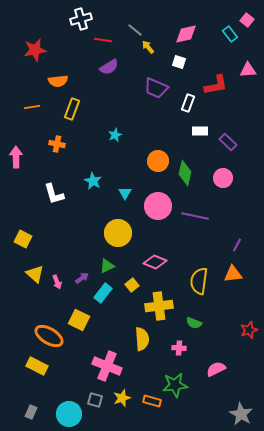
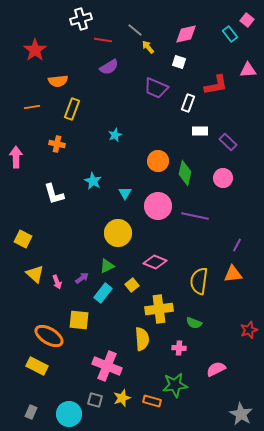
red star at (35, 50): rotated 25 degrees counterclockwise
yellow cross at (159, 306): moved 3 px down
yellow square at (79, 320): rotated 20 degrees counterclockwise
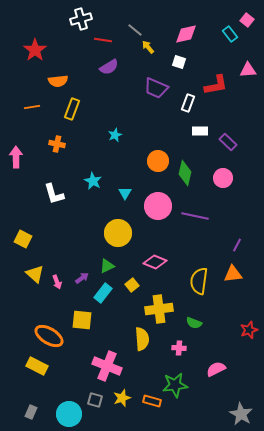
yellow square at (79, 320): moved 3 px right
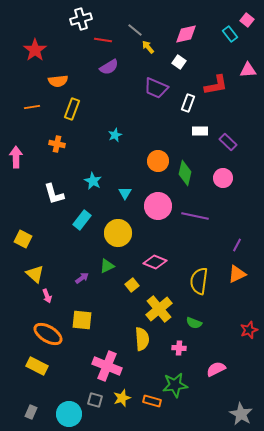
white square at (179, 62): rotated 16 degrees clockwise
orange triangle at (233, 274): moved 4 px right; rotated 18 degrees counterclockwise
pink arrow at (57, 282): moved 10 px left, 14 px down
cyan rectangle at (103, 293): moved 21 px left, 73 px up
yellow cross at (159, 309): rotated 32 degrees counterclockwise
orange ellipse at (49, 336): moved 1 px left, 2 px up
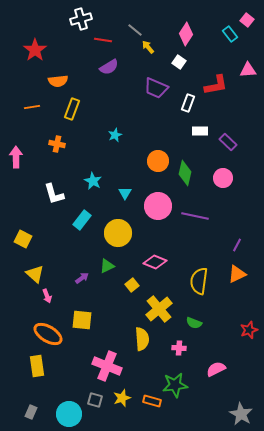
pink diamond at (186, 34): rotated 45 degrees counterclockwise
yellow rectangle at (37, 366): rotated 55 degrees clockwise
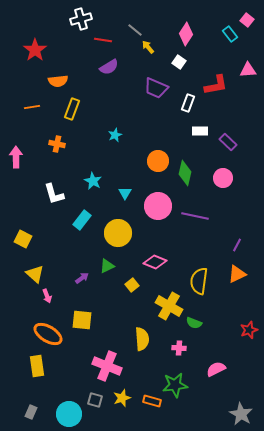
yellow cross at (159, 309): moved 10 px right, 3 px up; rotated 20 degrees counterclockwise
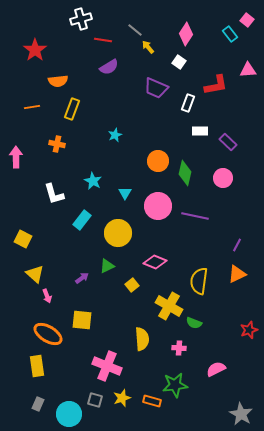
gray rectangle at (31, 412): moved 7 px right, 8 px up
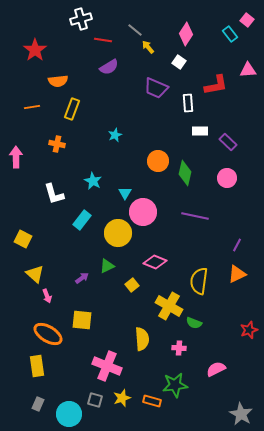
white rectangle at (188, 103): rotated 24 degrees counterclockwise
pink circle at (223, 178): moved 4 px right
pink circle at (158, 206): moved 15 px left, 6 px down
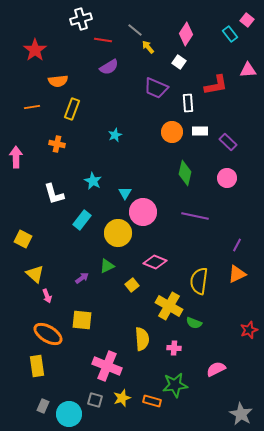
orange circle at (158, 161): moved 14 px right, 29 px up
pink cross at (179, 348): moved 5 px left
gray rectangle at (38, 404): moved 5 px right, 2 px down
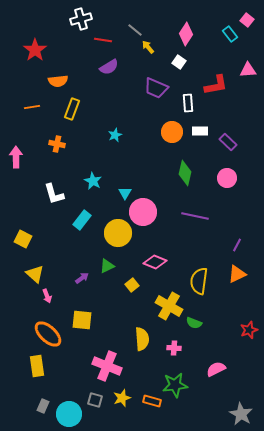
orange ellipse at (48, 334): rotated 12 degrees clockwise
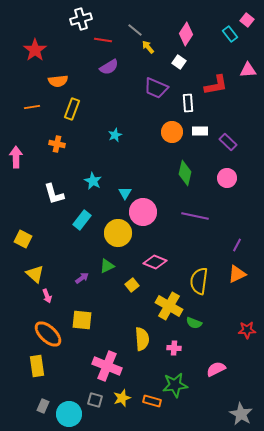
red star at (249, 330): moved 2 px left; rotated 18 degrees clockwise
